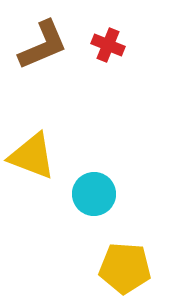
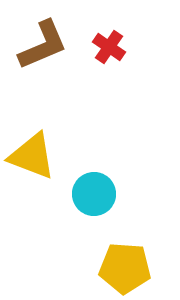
red cross: moved 1 px right, 2 px down; rotated 12 degrees clockwise
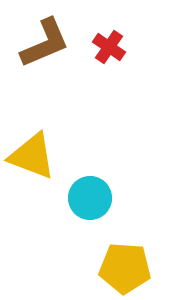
brown L-shape: moved 2 px right, 2 px up
cyan circle: moved 4 px left, 4 px down
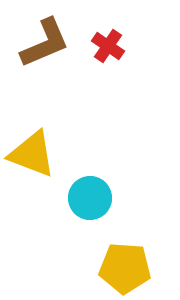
red cross: moved 1 px left, 1 px up
yellow triangle: moved 2 px up
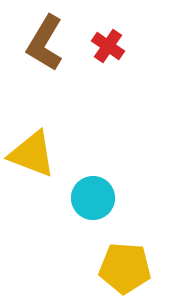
brown L-shape: rotated 144 degrees clockwise
cyan circle: moved 3 px right
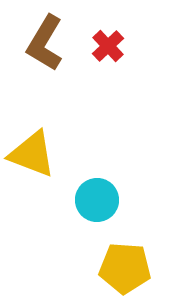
red cross: rotated 12 degrees clockwise
cyan circle: moved 4 px right, 2 px down
